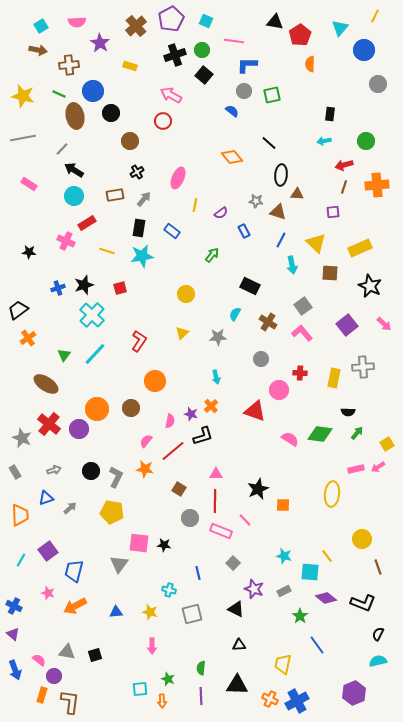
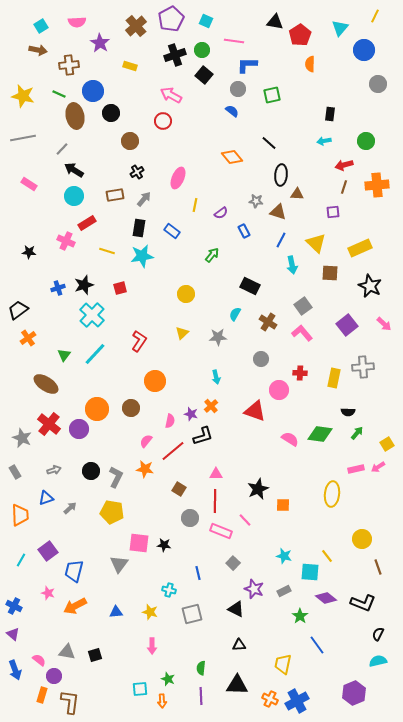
gray circle at (244, 91): moved 6 px left, 2 px up
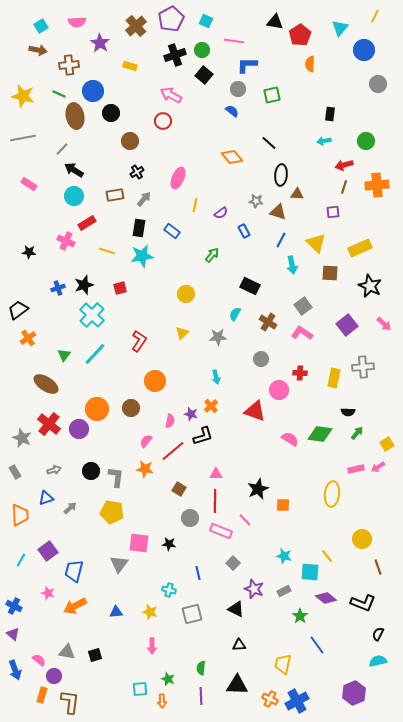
pink L-shape at (302, 333): rotated 15 degrees counterclockwise
gray L-shape at (116, 477): rotated 20 degrees counterclockwise
black star at (164, 545): moved 5 px right, 1 px up
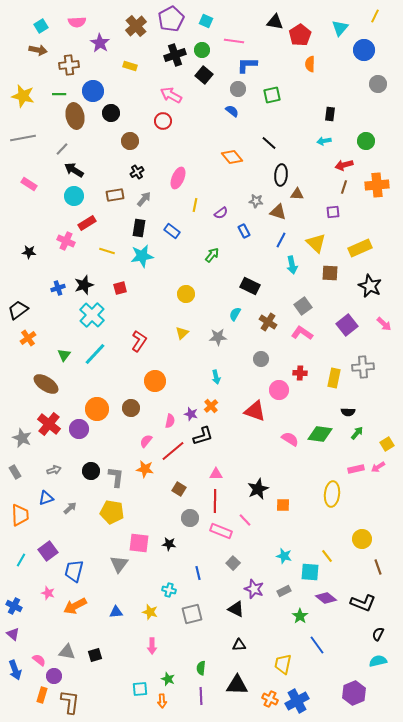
green line at (59, 94): rotated 24 degrees counterclockwise
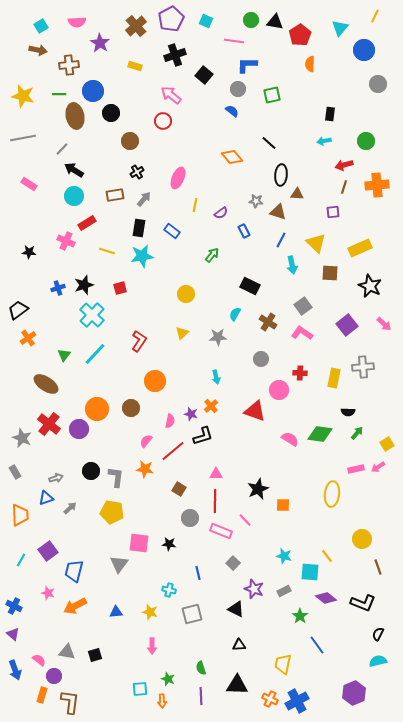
green circle at (202, 50): moved 49 px right, 30 px up
yellow rectangle at (130, 66): moved 5 px right
pink arrow at (171, 95): rotated 10 degrees clockwise
gray arrow at (54, 470): moved 2 px right, 8 px down
green semicircle at (201, 668): rotated 24 degrees counterclockwise
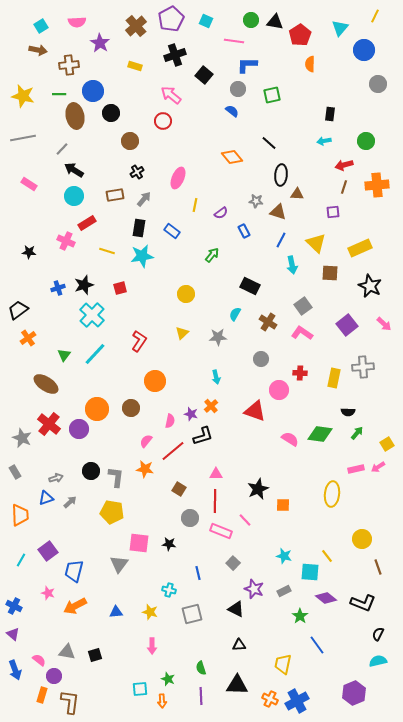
gray arrow at (70, 508): moved 6 px up
